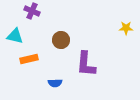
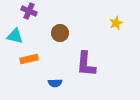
purple cross: moved 3 px left
yellow star: moved 10 px left, 5 px up; rotated 24 degrees counterclockwise
brown circle: moved 1 px left, 7 px up
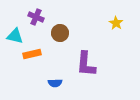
purple cross: moved 7 px right, 6 px down
yellow star: rotated 16 degrees counterclockwise
orange rectangle: moved 3 px right, 5 px up
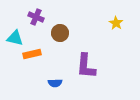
cyan triangle: moved 2 px down
purple L-shape: moved 2 px down
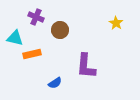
brown circle: moved 3 px up
blue semicircle: rotated 32 degrees counterclockwise
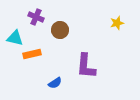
yellow star: moved 1 px right; rotated 24 degrees clockwise
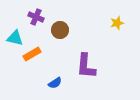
orange rectangle: rotated 18 degrees counterclockwise
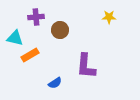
purple cross: rotated 28 degrees counterclockwise
yellow star: moved 8 px left, 6 px up; rotated 16 degrees clockwise
orange rectangle: moved 2 px left, 1 px down
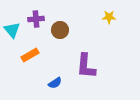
purple cross: moved 2 px down
cyan triangle: moved 3 px left, 8 px up; rotated 36 degrees clockwise
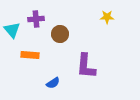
yellow star: moved 2 px left
brown circle: moved 4 px down
orange rectangle: rotated 36 degrees clockwise
blue semicircle: moved 2 px left
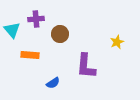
yellow star: moved 10 px right, 25 px down; rotated 24 degrees counterclockwise
